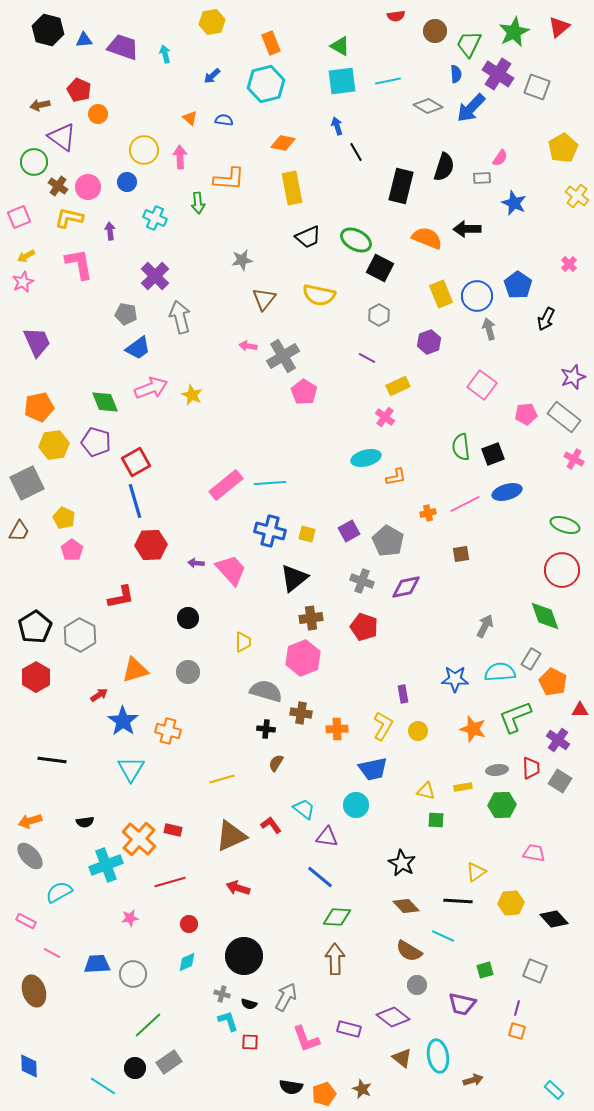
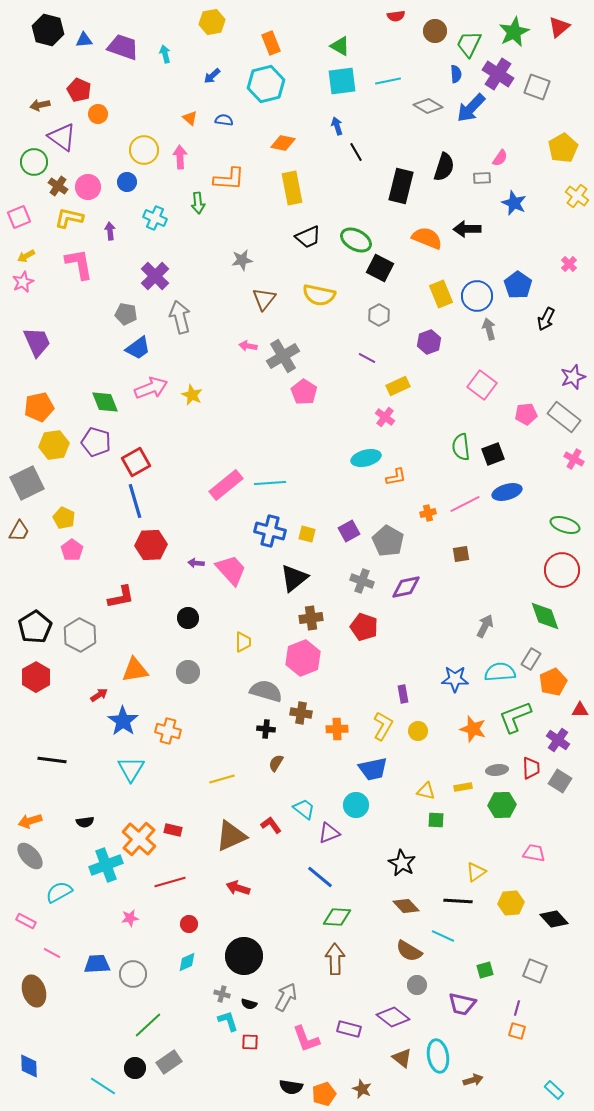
orange triangle at (135, 670): rotated 8 degrees clockwise
orange pentagon at (553, 682): rotated 20 degrees clockwise
purple triangle at (327, 837): moved 2 px right, 4 px up; rotated 30 degrees counterclockwise
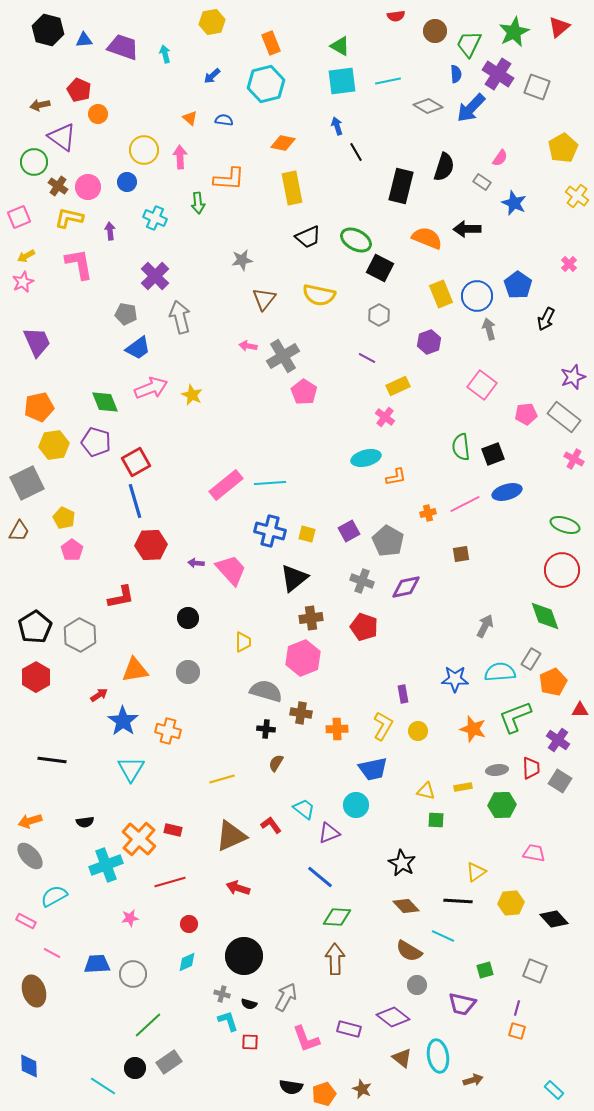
gray rectangle at (482, 178): moved 4 px down; rotated 36 degrees clockwise
cyan semicircle at (59, 892): moved 5 px left, 4 px down
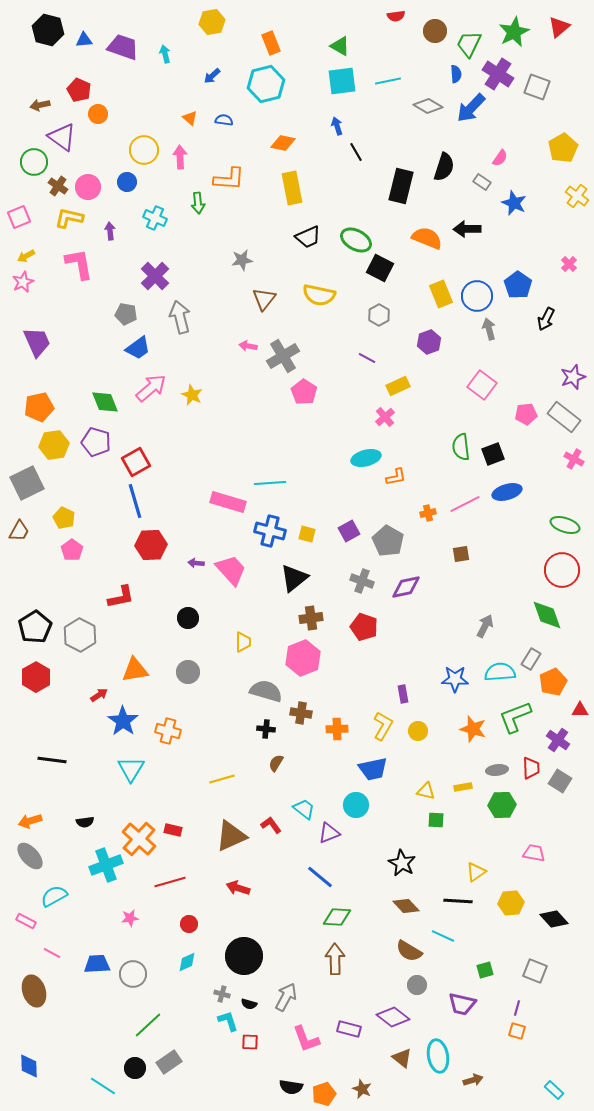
pink arrow at (151, 388): rotated 20 degrees counterclockwise
pink cross at (385, 417): rotated 12 degrees clockwise
pink rectangle at (226, 485): moved 2 px right, 17 px down; rotated 56 degrees clockwise
green diamond at (545, 616): moved 2 px right, 1 px up
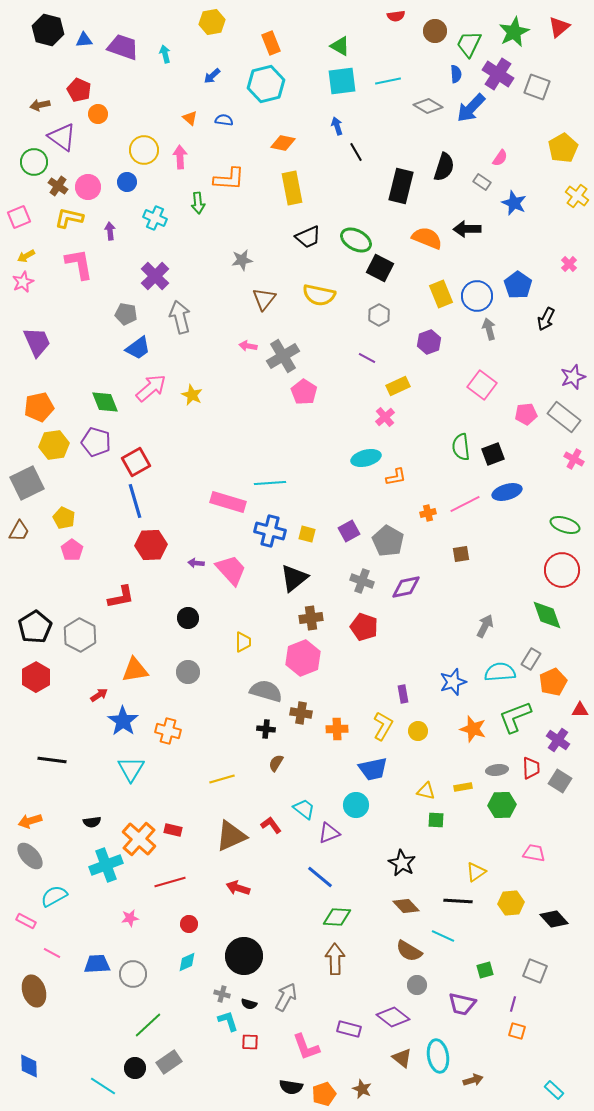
blue star at (455, 679): moved 2 px left, 3 px down; rotated 20 degrees counterclockwise
black semicircle at (85, 822): moved 7 px right
purple line at (517, 1008): moved 4 px left, 4 px up
pink L-shape at (306, 1039): moved 8 px down
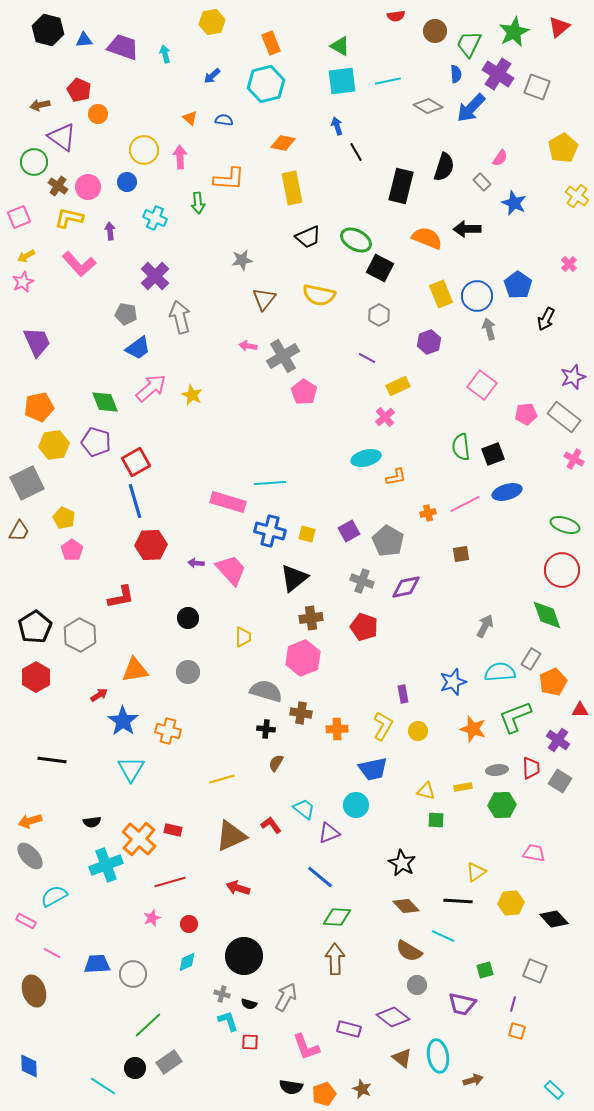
gray rectangle at (482, 182): rotated 12 degrees clockwise
pink L-shape at (79, 264): rotated 148 degrees clockwise
yellow trapezoid at (243, 642): moved 5 px up
pink star at (130, 918): moved 22 px right; rotated 12 degrees counterclockwise
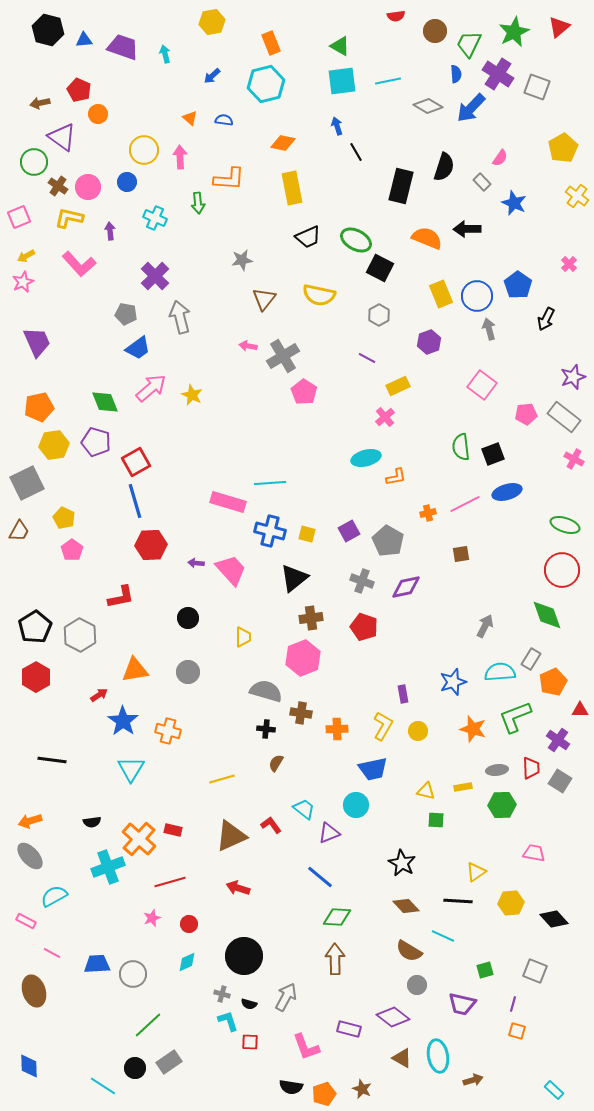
brown arrow at (40, 105): moved 2 px up
cyan cross at (106, 865): moved 2 px right, 2 px down
brown triangle at (402, 1058): rotated 10 degrees counterclockwise
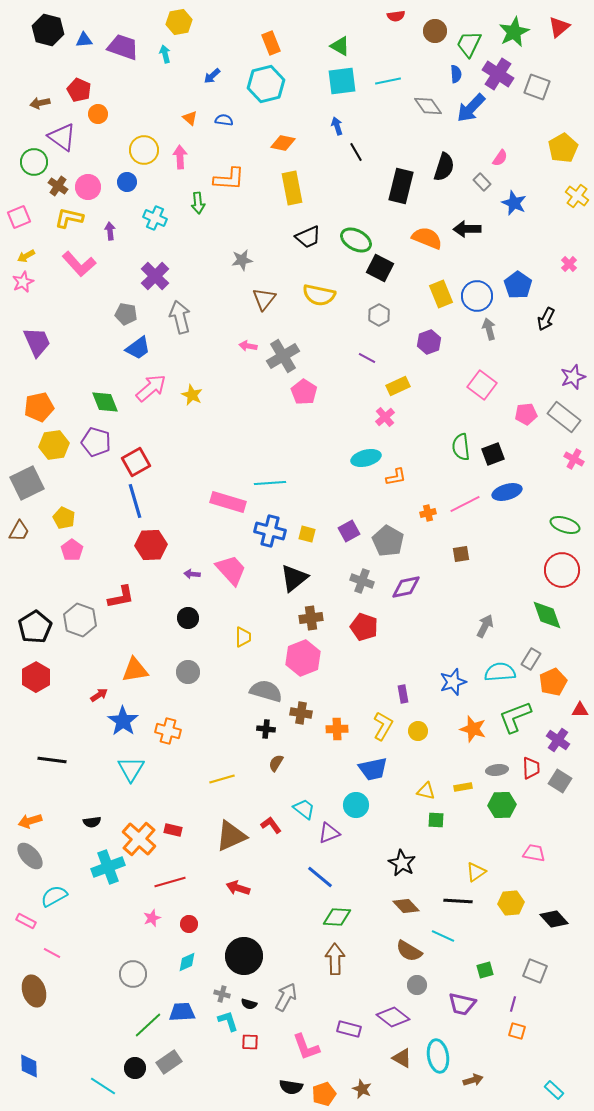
yellow hexagon at (212, 22): moved 33 px left
gray diamond at (428, 106): rotated 24 degrees clockwise
purple arrow at (196, 563): moved 4 px left, 11 px down
gray hexagon at (80, 635): moved 15 px up; rotated 8 degrees counterclockwise
blue trapezoid at (97, 964): moved 85 px right, 48 px down
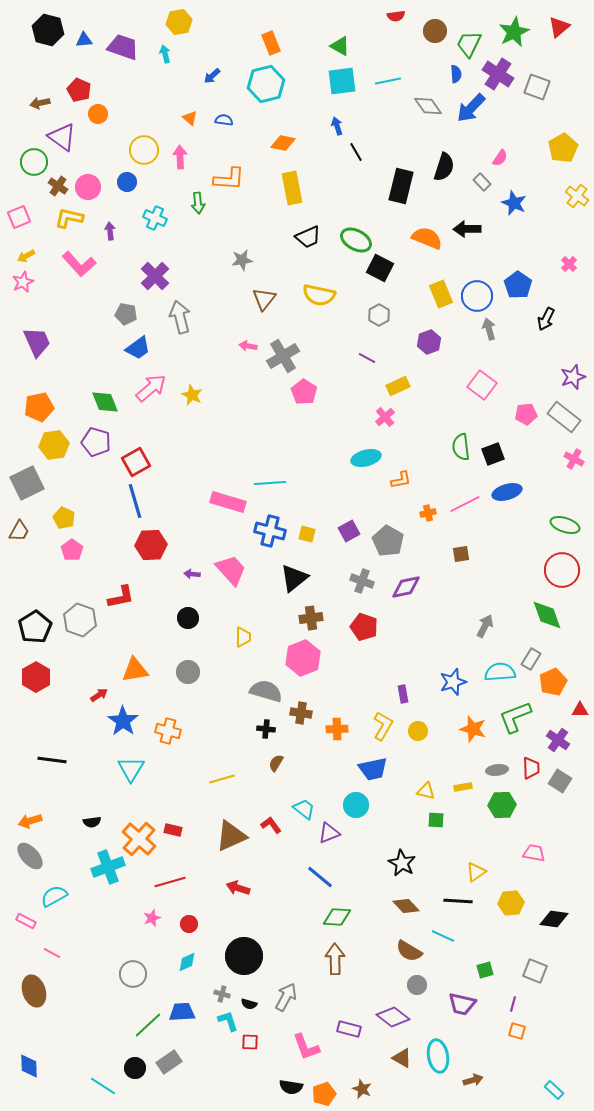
orange L-shape at (396, 477): moved 5 px right, 3 px down
black diamond at (554, 919): rotated 40 degrees counterclockwise
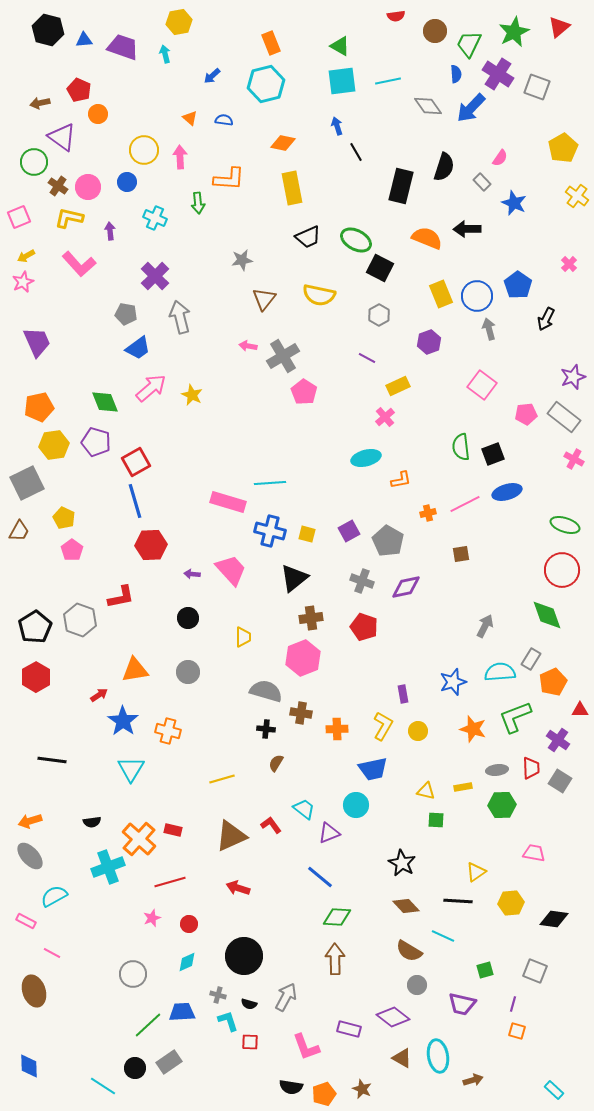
gray cross at (222, 994): moved 4 px left, 1 px down
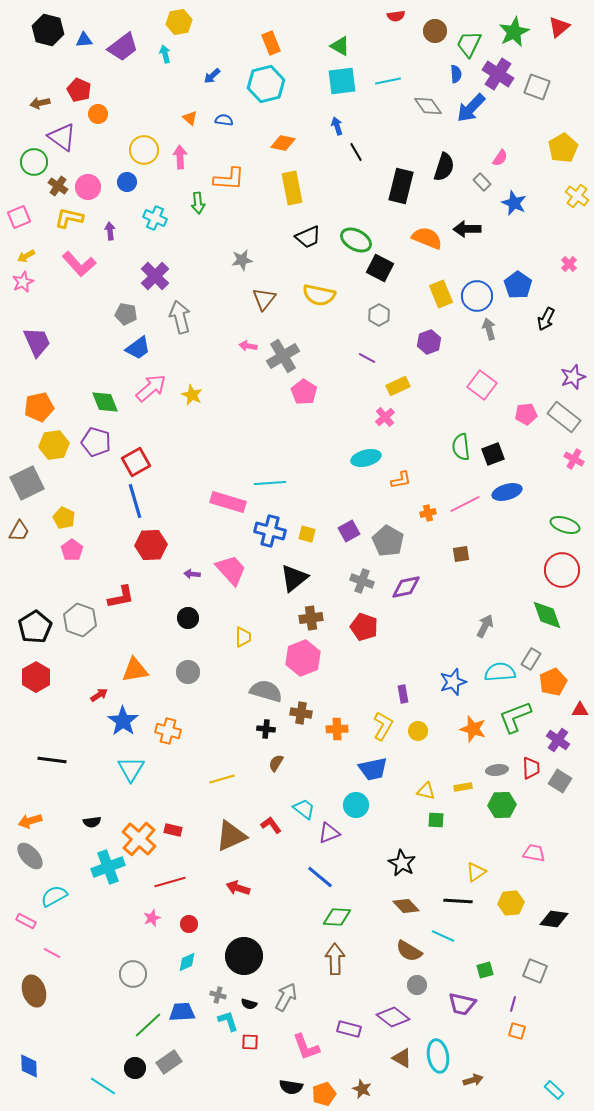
purple trapezoid at (123, 47): rotated 124 degrees clockwise
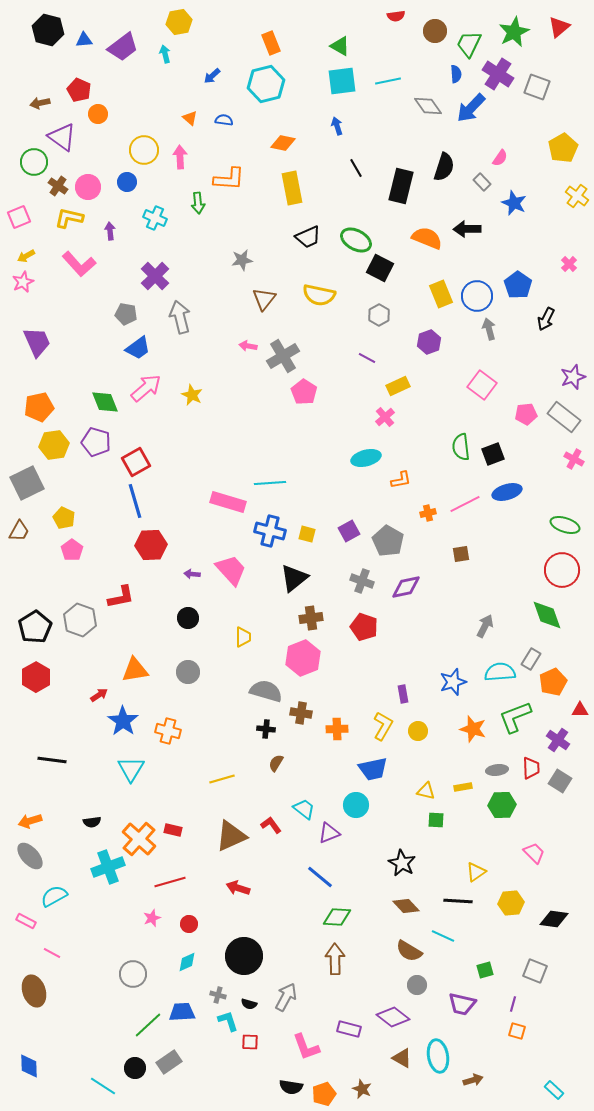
black line at (356, 152): moved 16 px down
pink arrow at (151, 388): moved 5 px left
pink trapezoid at (534, 853): rotated 35 degrees clockwise
